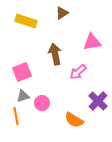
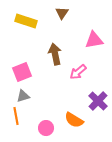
brown triangle: rotated 24 degrees counterclockwise
pink triangle: moved 2 px right, 2 px up
pink circle: moved 4 px right, 25 px down
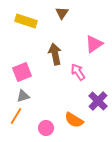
pink triangle: moved 4 px down; rotated 24 degrees counterclockwise
pink arrow: rotated 96 degrees clockwise
orange line: rotated 42 degrees clockwise
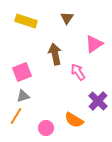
brown triangle: moved 5 px right, 5 px down
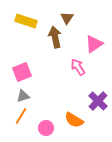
brown arrow: moved 17 px up
pink arrow: moved 5 px up
orange line: moved 5 px right
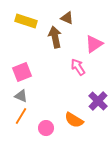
brown triangle: rotated 40 degrees counterclockwise
gray triangle: moved 2 px left; rotated 40 degrees clockwise
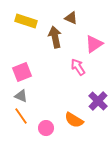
brown triangle: moved 4 px right
orange line: rotated 66 degrees counterclockwise
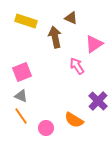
pink arrow: moved 1 px left, 1 px up
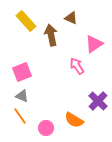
yellow rectangle: rotated 30 degrees clockwise
brown arrow: moved 4 px left, 2 px up
gray triangle: moved 1 px right
orange line: moved 1 px left
